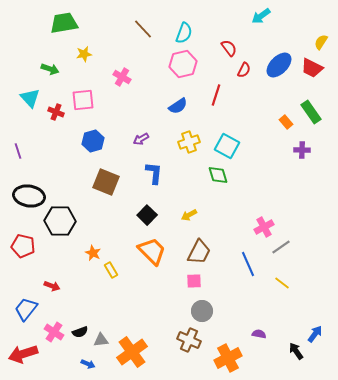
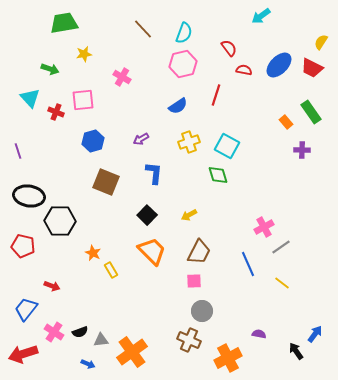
red semicircle at (244, 70): rotated 105 degrees counterclockwise
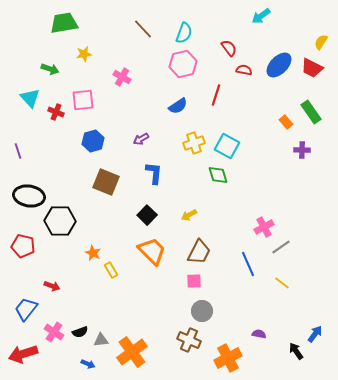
yellow cross at (189, 142): moved 5 px right, 1 px down
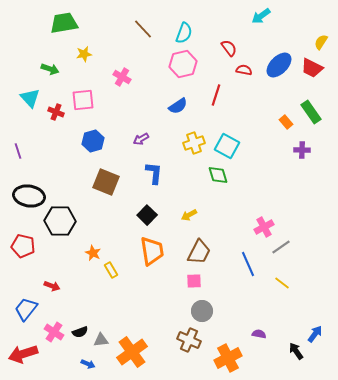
orange trapezoid at (152, 251): rotated 36 degrees clockwise
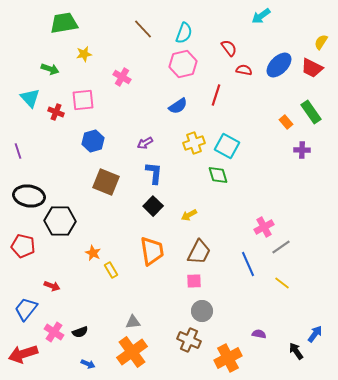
purple arrow at (141, 139): moved 4 px right, 4 px down
black square at (147, 215): moved 6 px right, 9 px up
gray triangle at (101, 340): moved 32 px right, 18 px up
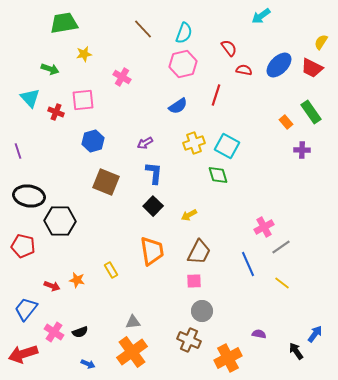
orange star at (93, 253): moved 16 px left, 27 px down; rotated 14 degrees counterclockwise
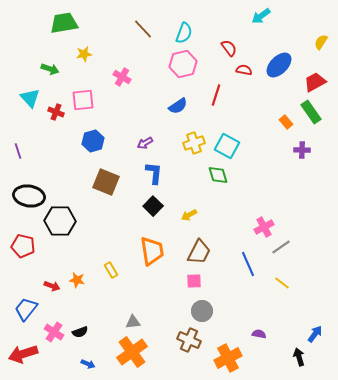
red trapezoid at (312, 68): moved 3 px right, 14 px down; rotated 125 degrees clockwise
black arrow at (296, 351): moved 3 px right, 6 px down; rotated 18 degrees clockwise
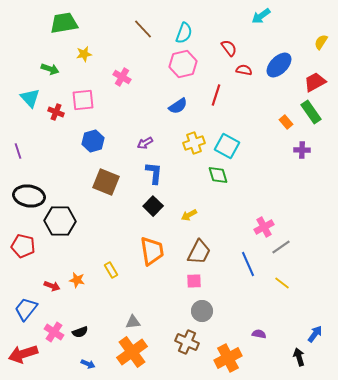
brown cross at (189, 340): moved 2 px left, 2 px down
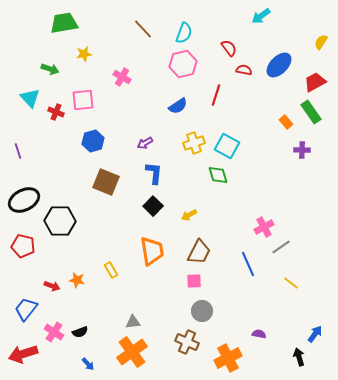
black ellipse at (29, 196): moved 5 px left, 4 px down; rotated 36 degrees counterclockwise
yellow line at (282, 283): moved 9 px right
blue arrow at (88, 364): rotated 24 degrees clockwise
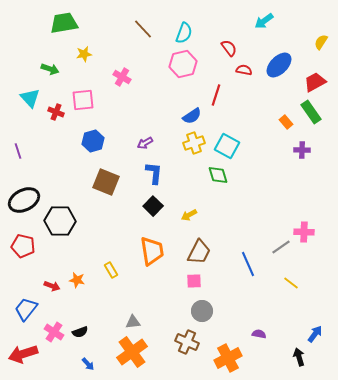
cyan arrow at (261, 16): moved 3 px right, 5 px down
blue semicircle at (178, 106): moved 14 px right, 10 px down
pink cross at (264, 227): moved 40 px right, 5 px down; rotated 30 degrees clockwise
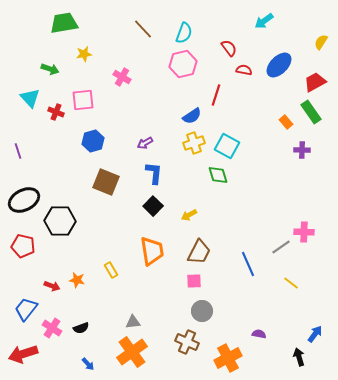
pink cross at (54, 332): moved 2 px left, 4 px up
black semicircle at (80, 332): moved 1 px right, 4 px up
